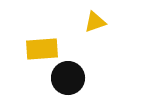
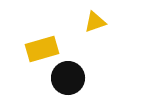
yellow rectangle: rotated 12 degrees counterclockwise
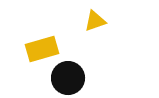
yellow triangle: moved 1 px up
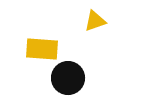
yellow rectangle: rotated 20 degrees clockwise
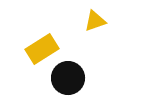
yellow rectangle: rotated 36 degrees counterclockwise
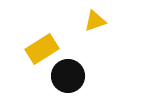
black circle: moved 2 px up
